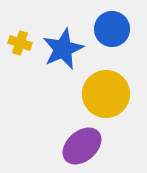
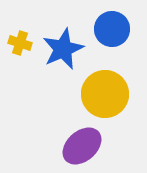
yellow circle: moved 1 px left
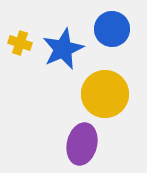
purple ellipse: moved 2 px up; rotated 36 degrees counterclockwise
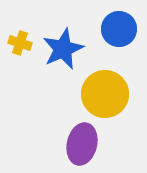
blue circle: moved 7 px right
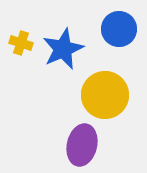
yellow cross: moved 1 px right
yellow circle: moved 1 px down
purple ellipse: moved 1 px down
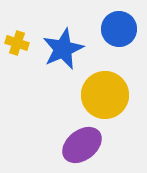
yellow cross: moved 4 px left
purple ellipse: rotated 39 degrees clockwise
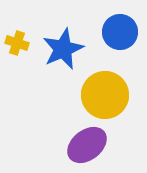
blue circle: moved 1 px right, 3 px down
purple ellipse: moved 5 px right
